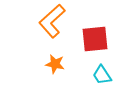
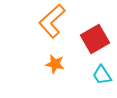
red square: rotated 24 degrees counterclockwise
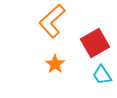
red square: moved 4 px down
orange star: rotated 24 degrees clockwise
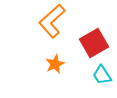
red square: moved 1 px left
orange star: rotated 12 degrees clockwise
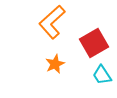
orange L-shape: moved 1 px down
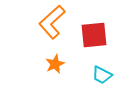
red square: moved 8 px up; rotated 24 degrees clockwise
cyan trapezoid: rotated 30 degrees counterclockwise
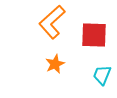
red square: rotated 8 degrees clockwise
cyan trapezoid: rotated 85 degrees clockwise
